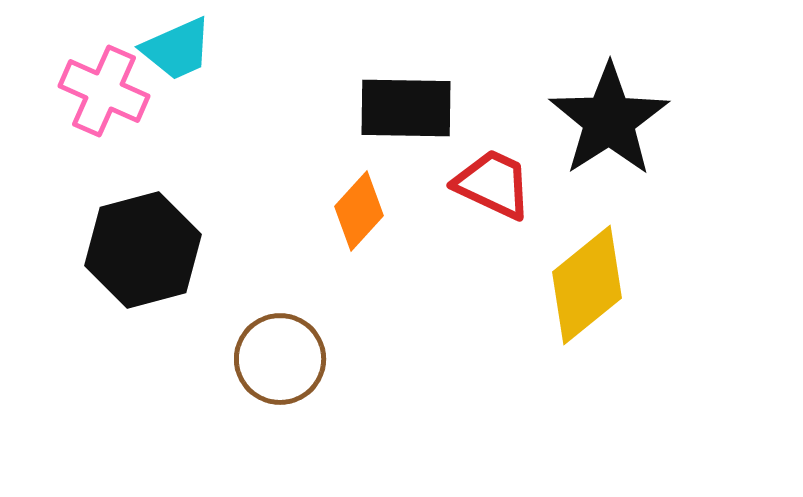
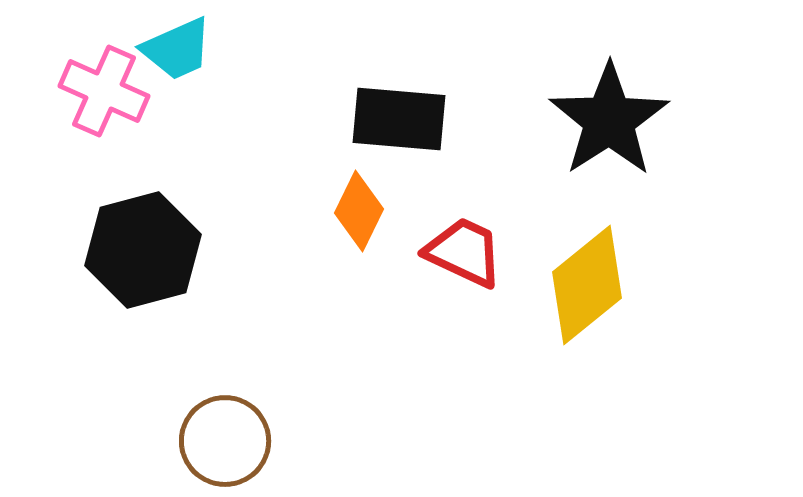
black rectangle: moved 7 px left, 11 px down; rotated 4 degrees clockwise
red trapezoid: moved 29 px left, 68 px down
orange diamond: rotated 16 degrees counterclockwise
brown circle: moved 55 px left, 82 px down
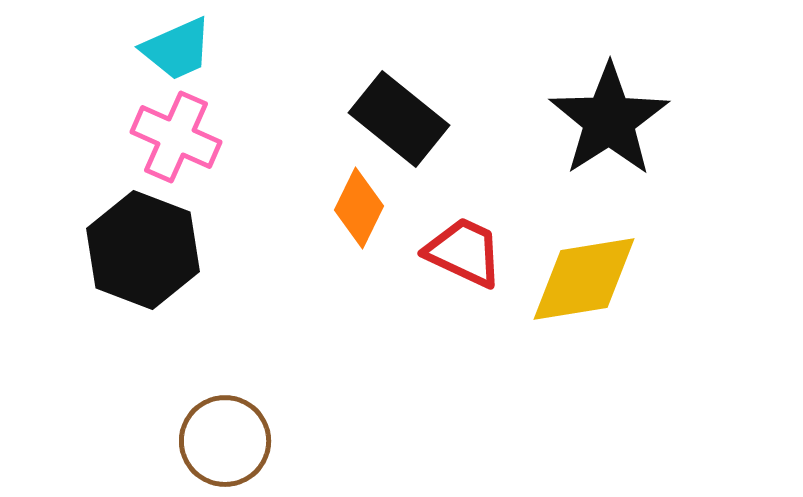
pink cross: moved 72 px right, 46 px down
black rectangle: rotated 34 degrees clockwise
orange diamond: moved 3 px up
black hexagon: rotated 24 degrees counterclockwise
yellow diamond: moved 3 px left, 6 px up; rotated 30 degrees clockwise
